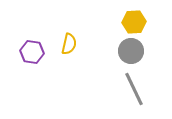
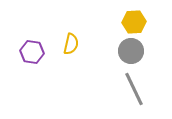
yellow semicircle: moved 2 px right
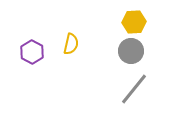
purple hexagon: rotated 20 degrees clockwise
gray line: rotated 64 degrees clockwise
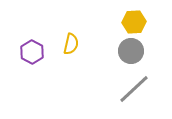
gray line: rotated 8 degrees clockwise
